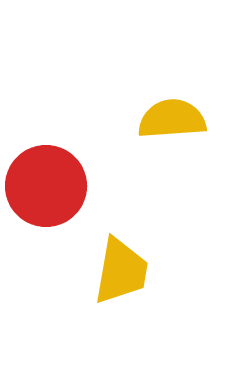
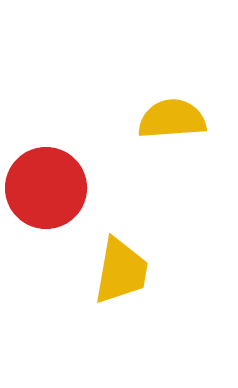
red circle: moved 2 px down
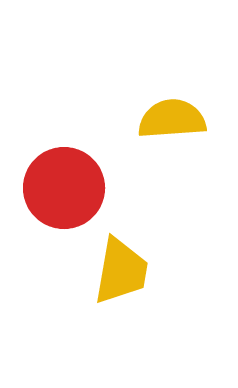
red circle: moved 18 px right
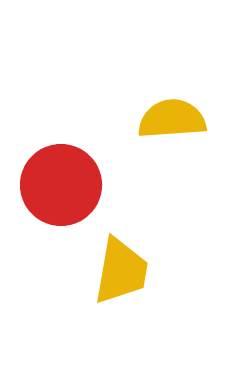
red circle: moved 3 px left, 3 px up
